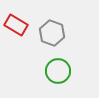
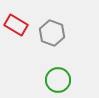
green circle: moved 9 px down
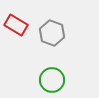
green circle: moved 6 px left
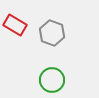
red rectangle: moved 1 px left
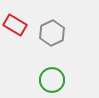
gray hexagon: rotated 15 degrees clockwise
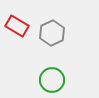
red rectangle: moved 2 px right, 1 px down
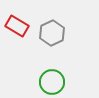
green circle: moved 2 px down
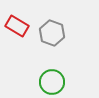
gray hexagon: rotated 15 degrees counterclockwise
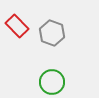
red rectangle: rotated 15 degrees clockwise
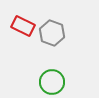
red rectangle: moved 6 px right; rotated 20 degrees counterclockwise
